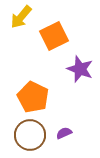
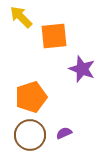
yellow arrow: rotated 95 degrees clockwise
orange square: rotated 20 degrees clockwise
purple star: moved 2 px right
orange pentagon: moved 2 px left; rotated 28 degrees clockwise
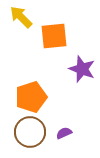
brown circle: moved 3 px up
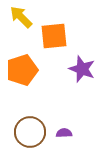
orange pentagon: moved 9 px left, 27 px up
purple semicircle: rotated 21 degrees clockwise
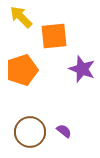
purple semicircle: moved 2 px up; rotated 42 degrees clockwise
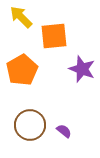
orange pentagon: rotated 12 degrees counterclockwise
brown circle: moved 7 px up
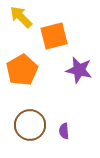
orange square: rotated 8 degrees counterclockwise
purple star: moved 3 px left, 1 px down; rotated 8 degrees counterclockwise
purple semicircle: rotated 133 degrees counterclockwise
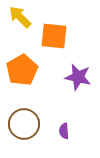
yellow arrow: moved 1 px left
orange square: rotated 20 degrees clockwise
purple star: moved 1 px left, 7 px down
brown circle: moved 6 px left, 1 px up
